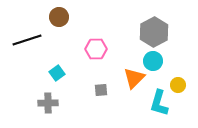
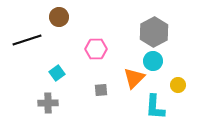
cyan L-shape: moved 4 px left, 4 px down; rotated 12 degrees counterclockwise
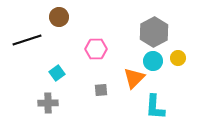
yellow circle: moved 27 px up
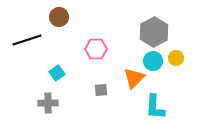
yellow circle: moved 2 px left
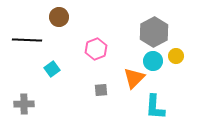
black line: rotated 20 degrees clockwise
pink hexagon: rotated 20 degrees counterclockwise
yellow circle: moved 2 px up
cyan square: moved 5 px left, 4 px up
gray cross: moved 24 px left, 1 px down
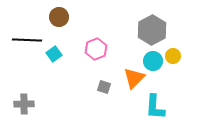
gray hexagon: moved 2 px left, 2 px up
yellow circle: moved 3 px left
cyan square: moved 2 px right, 15 px up
gray square: moved 3 px right, 3 px up; rotated 24 degrees clockwise
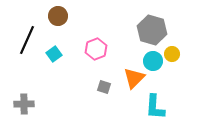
brown circle: moved 1 px left, 1 px up
gray hexagon: rotated 16 degrees counterclockwise
black line: rotated 68 degrees counterclockwise
yellow circle: moved 1 px left, 2 px up
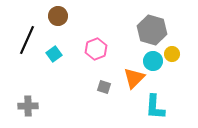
gray cross: moved 4 px right, 2 px down
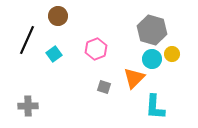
cyan circle: moved 1 px left, 2 px up
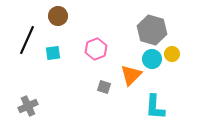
cyan square: moved 1 px left, 1 px up; rotated 28 degrees clockwise
orange triangle: moved 3 px left, 3 px up
gray cross: rotated 24 degrees counterclockwise
